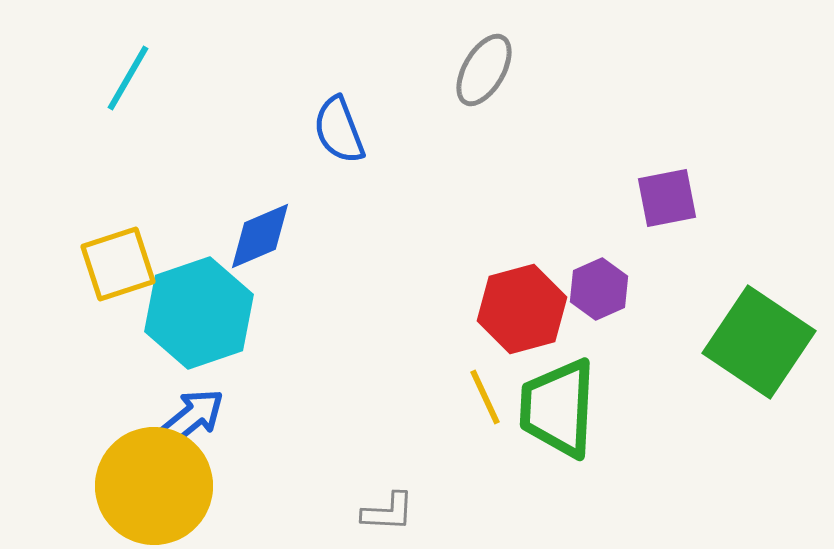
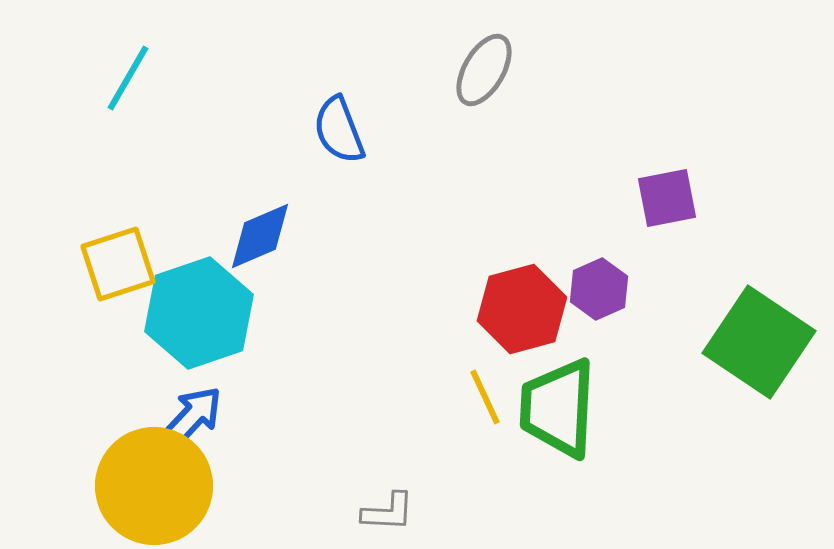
blue arrow: rotated 8 degrees counterclockwise
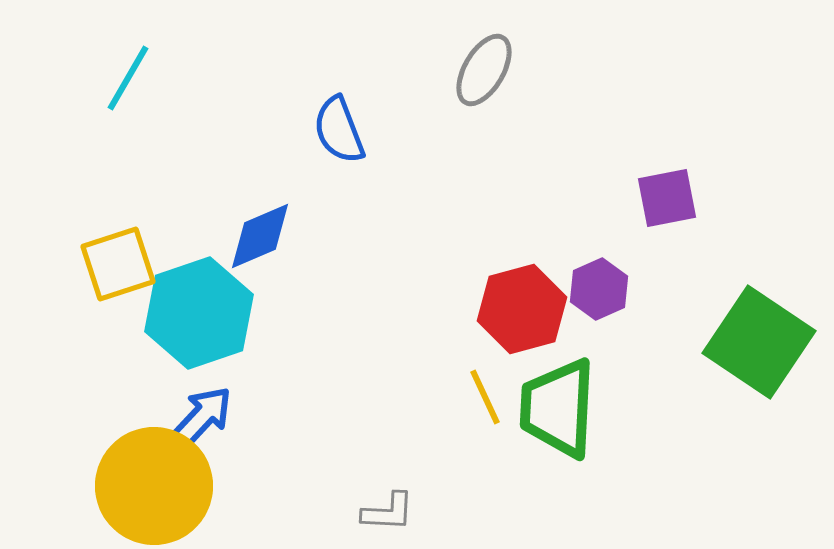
blue arrow: moved 10 px right
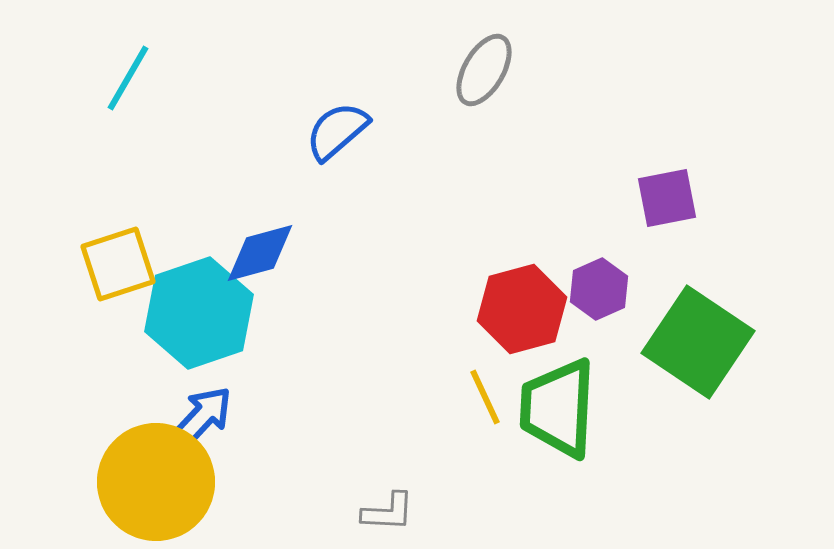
blue semicircle: moved 2 px left, 1 px down; rotated 70 degrees clockwise
blue diamond: moved 17 px down; rotated 8 degrees clockwise
green square: moved 61 px left
yellow circle: moved 2 px right, 4 px up
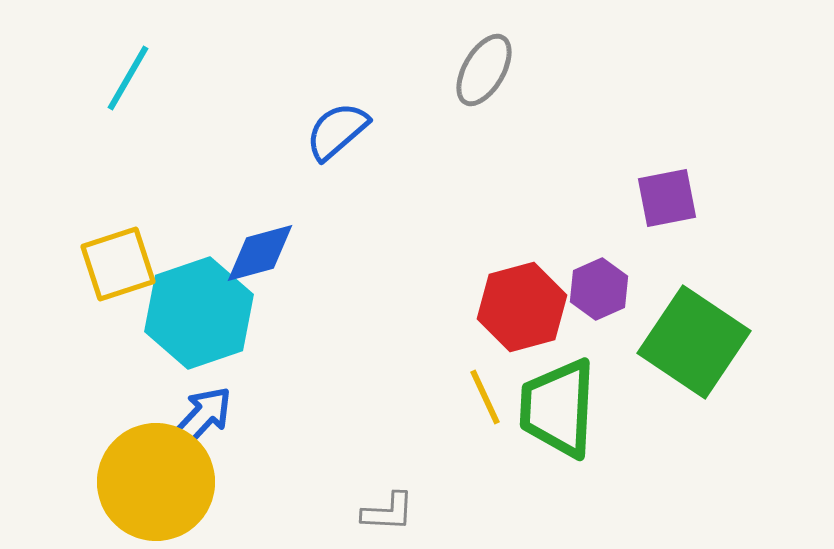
red hexagon: moved 2 px up
green square: moved 4 px left
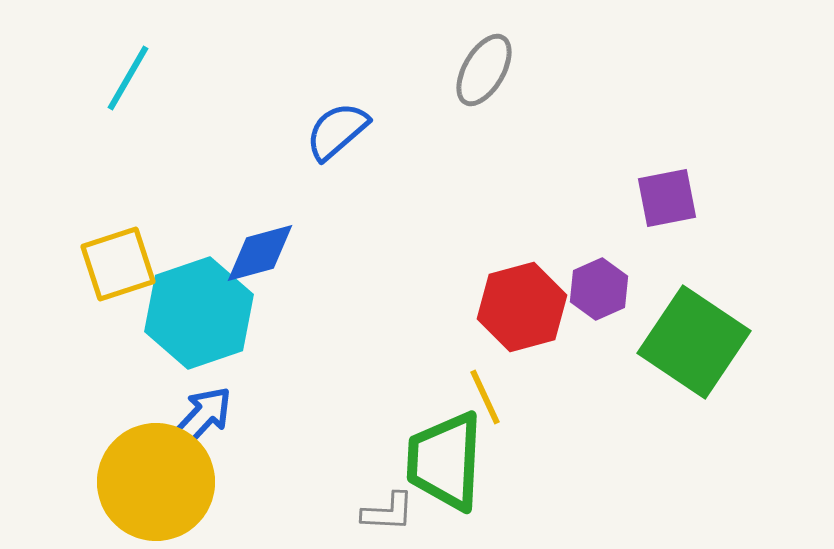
green trapezoid: moved 113 px left, 53 px down
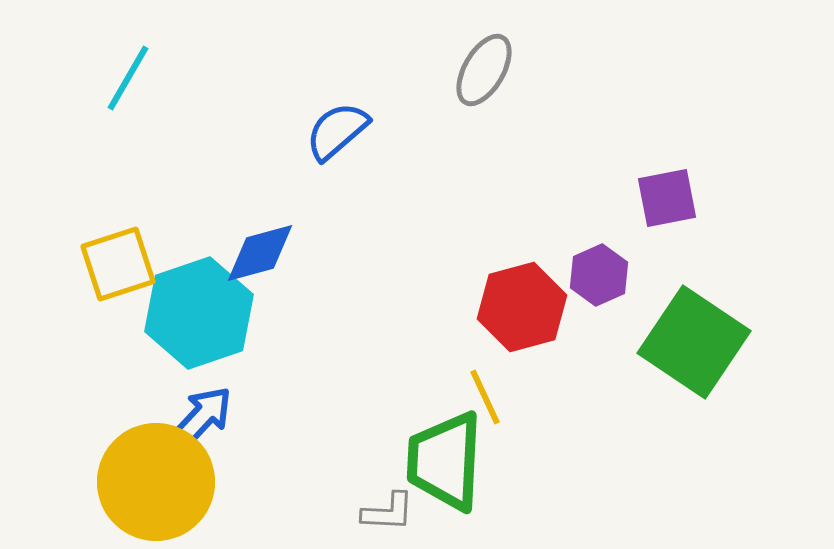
purple hexagon: moved 14 px up
